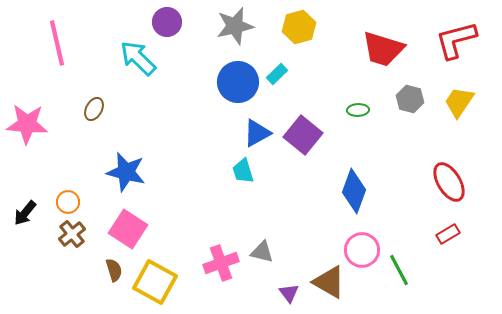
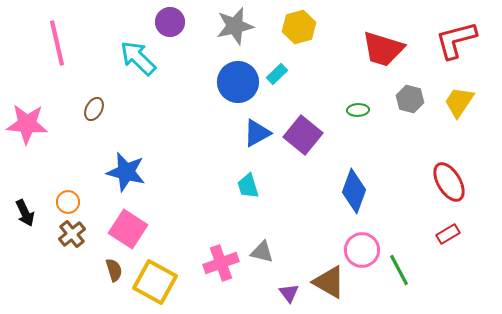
purple circle: moved 3 px right
cyan trapezoid: moved 5 px right, 15 px down
black arrow: rotated 64 degrees counterclockwise
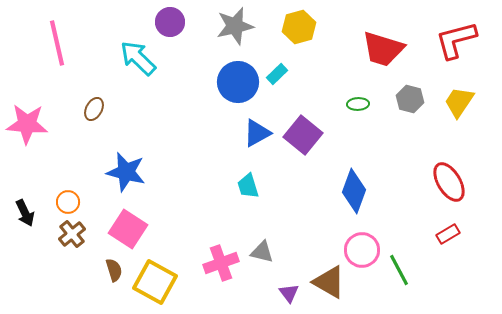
green ellipse: moved 6 px up
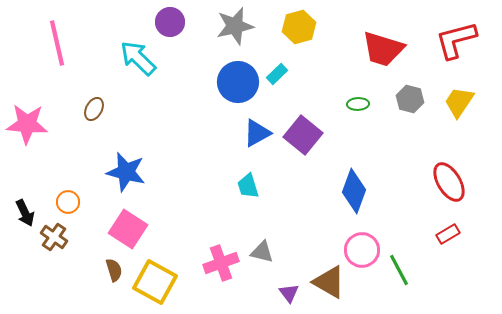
brown cross: moved 18 px left, 3 px down; rotated 16 degrees counterclockwise
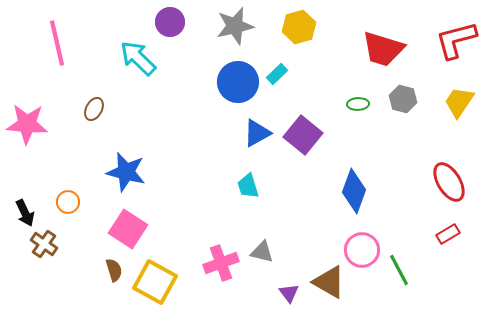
gray hexagon: moved 7 px left
brown cross: moved 10 px left, 7 px down
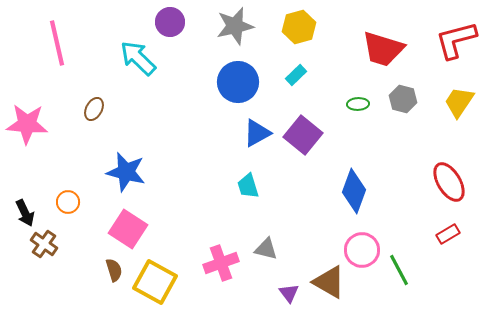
cyan rectangle: moved 19 px right, 1 px down
gray triangle: moved 4 px right, 3 px up
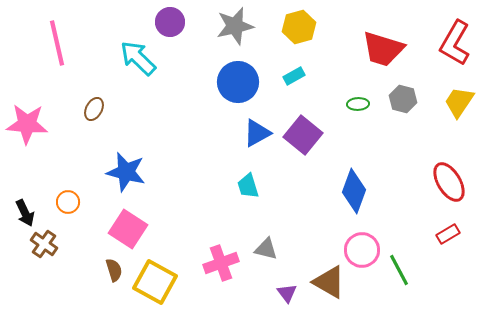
red L-shape: moved 1 px left, 3 px down; rotated 45 degrees counterclockwise
cyan rectangle: moved 2 px left, 1 px down; rotated 15 degrees clockwise
purple triangle: moved 2 px left
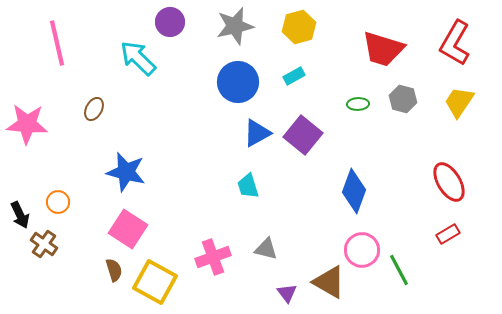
orange circle: moved 10 px left
black arrow: moved 5 px left, 2 px down
pink cross: moved 8 px left, 6 px up
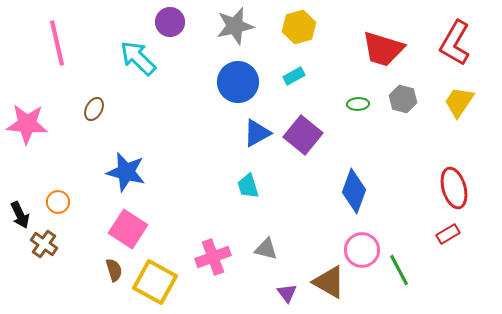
red ellipse: moved 5 px right, 6 px down; rotated 15 degrees clockwise
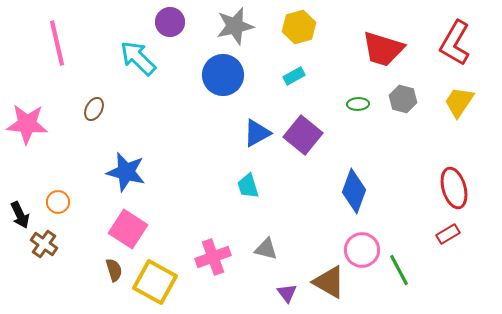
blue circle: moved 15 px left, 7 px up
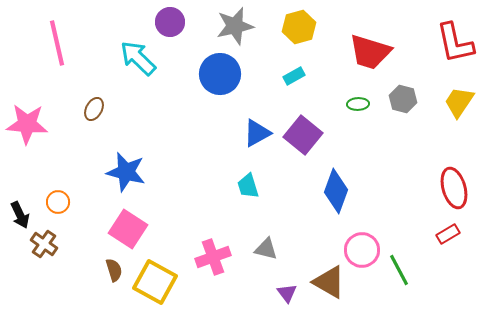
red L-shape: rotated 42 degrees counterclockwise
red trapezoid: moved 13 px left, 3 px down
blue circle: moved 3 px left, 1 px up
blue diamond: moved 18 px left
